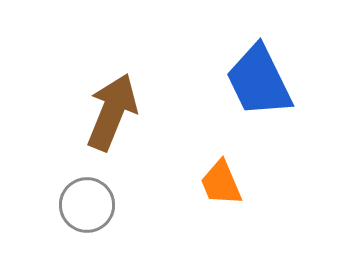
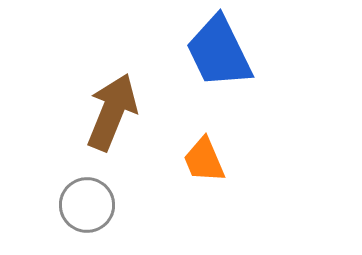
blue trapezoid: moved 40 px left, 29 px up
orange trapezoid: moved 17 px left, 23 px up
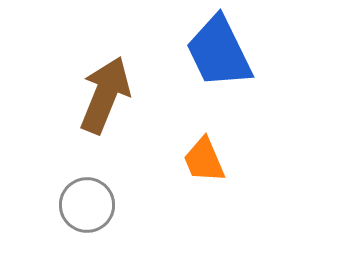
brown arrow: moved 7 px left, 17 px up
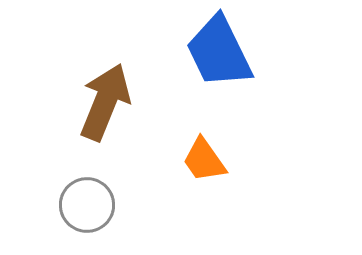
brown arrow: moved 7 px down
orange trapezoid: rotated 12 degrees counterclockwise
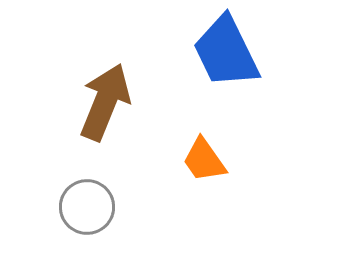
blue trapezoid: moved 7 px right
gray circle: moved 2 px down
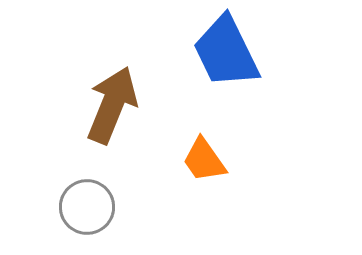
brown arrow: moved 7 px right, 3 px down
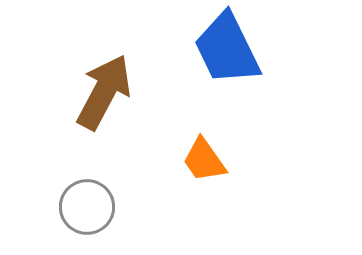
blue trapezoid: moved 1 px right, 3 px up
brown arrow: moved 8 px left, 13 px up; rotated 6 degrees clockwise
